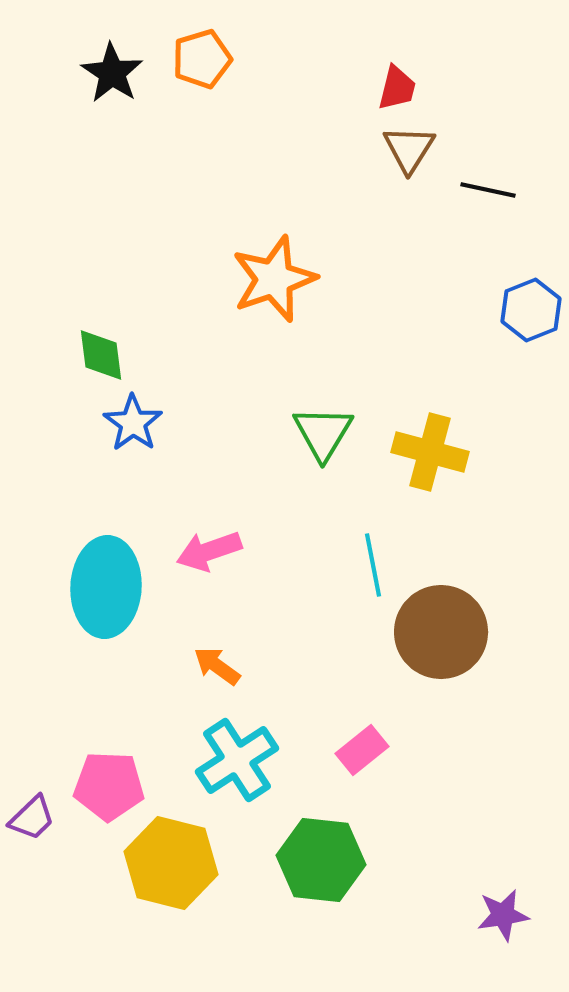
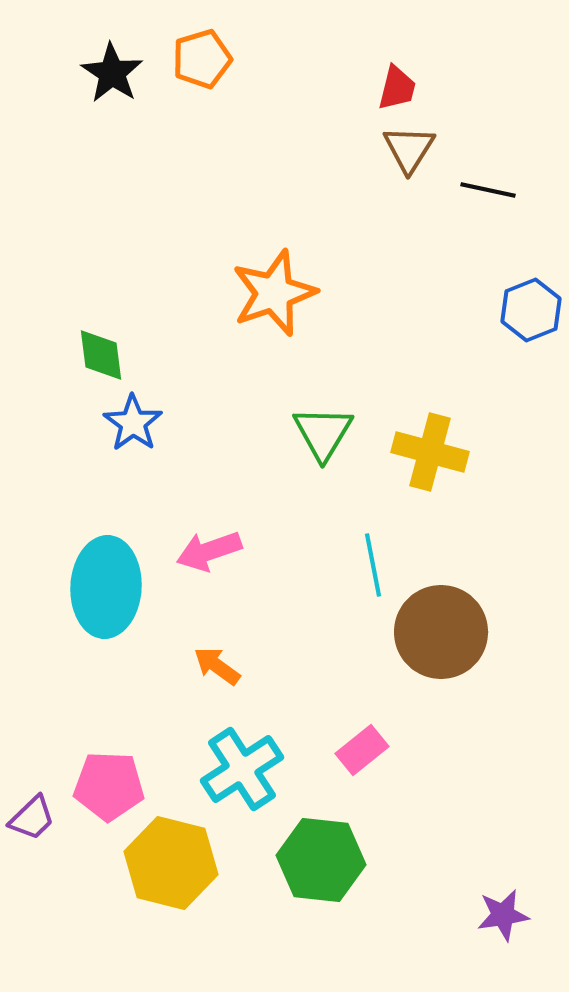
orange star: moved 14 px down
cyan cross: moved 5 px right, 9 px down
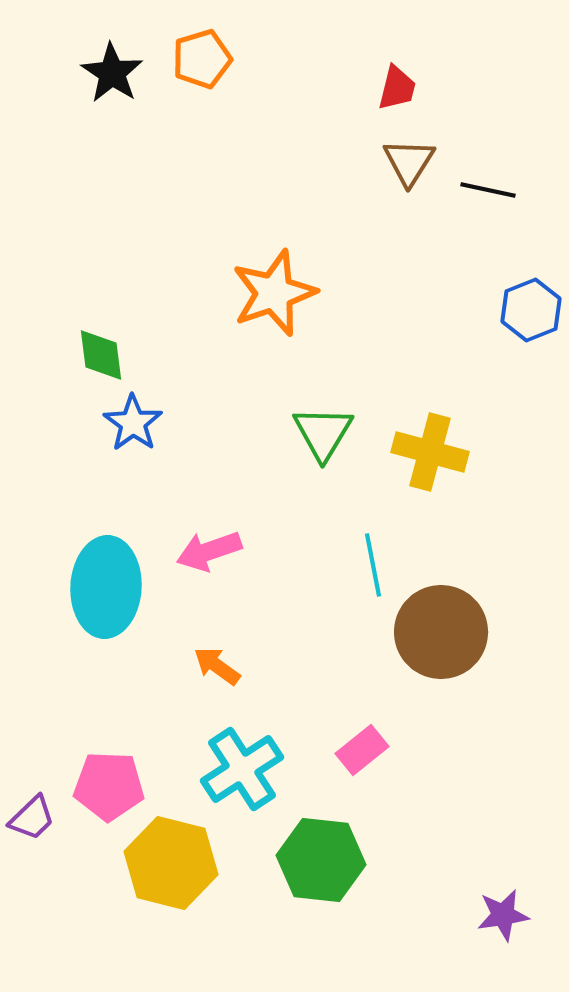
brown triangle: moved 13 px down
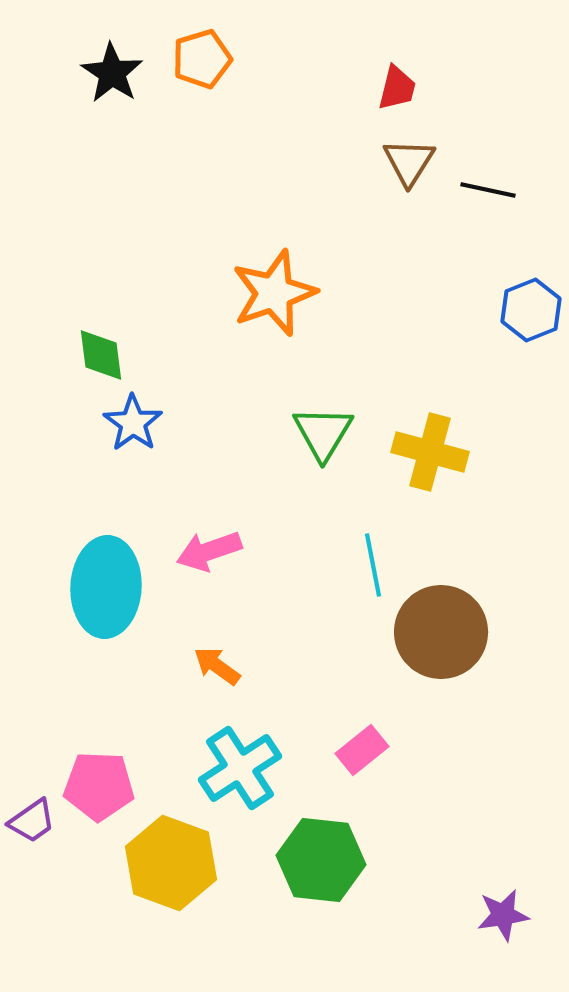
cyan cross: moved 2 px left, 1 px up
pink pentagon: moved 10 px left
purple trapezoid: moved 3 px down; rotated 9 degrees clockwise
yellow hexagon: rotated 6 degrees clockwise
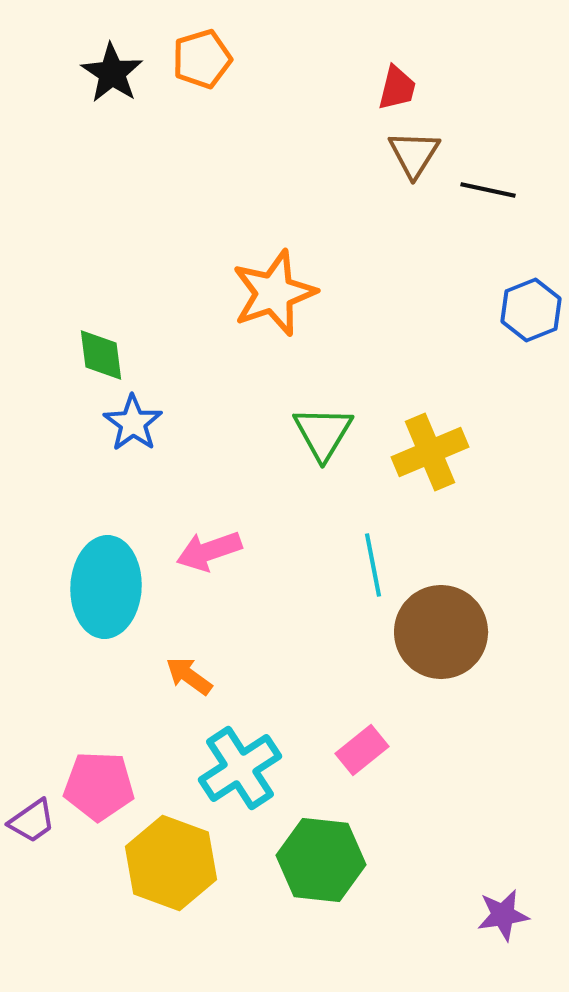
brown triangle: moved 5 px right, 8 px up
yellow cross: rotated 38 degrees counterclockwise
orange arrow: moved 28 px left, 10 px down
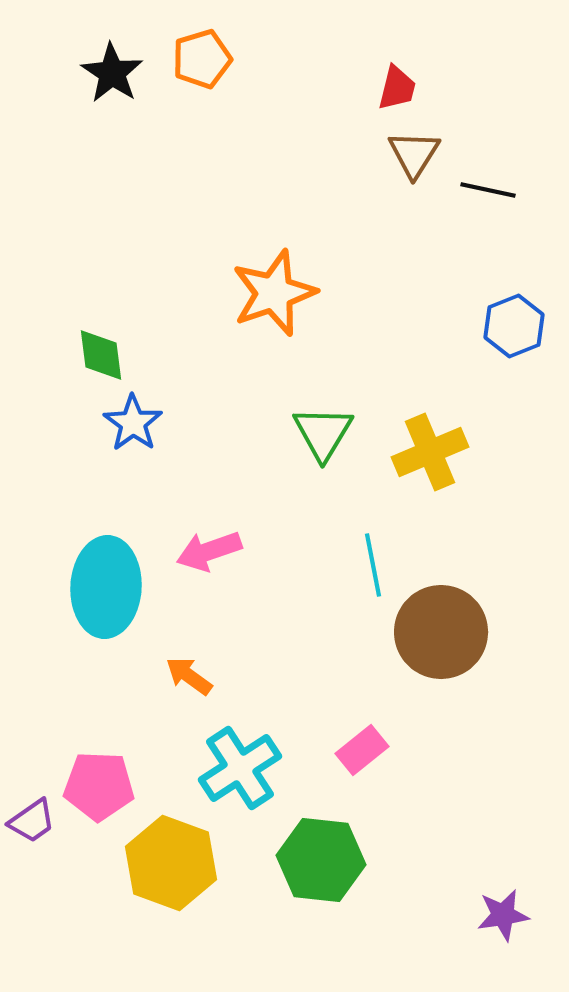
blue hexagon: moved 17 px left, 16 px down
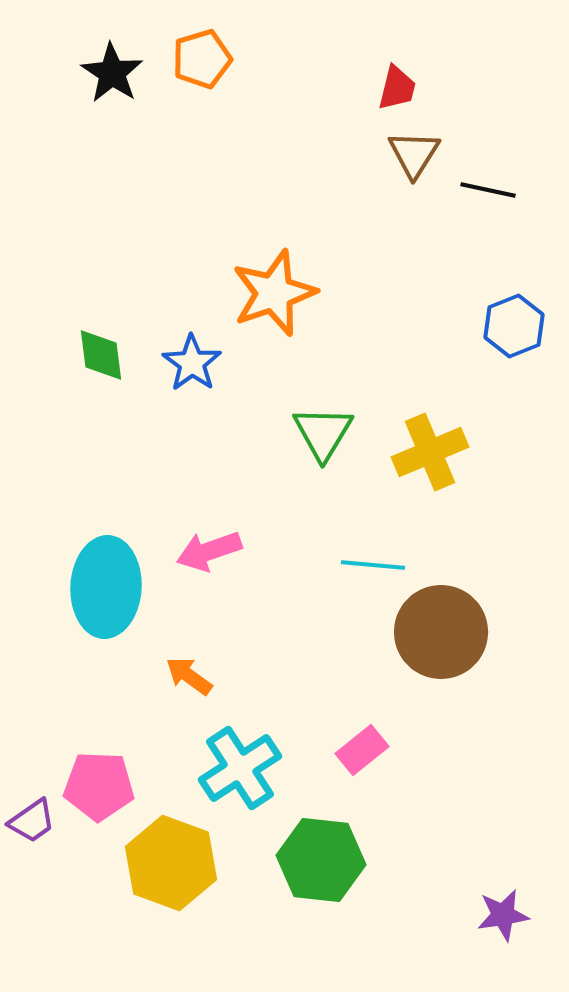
blue star: moved 59 px right, 60 px up
cyan line: rotated 74 degrees counterclockwise
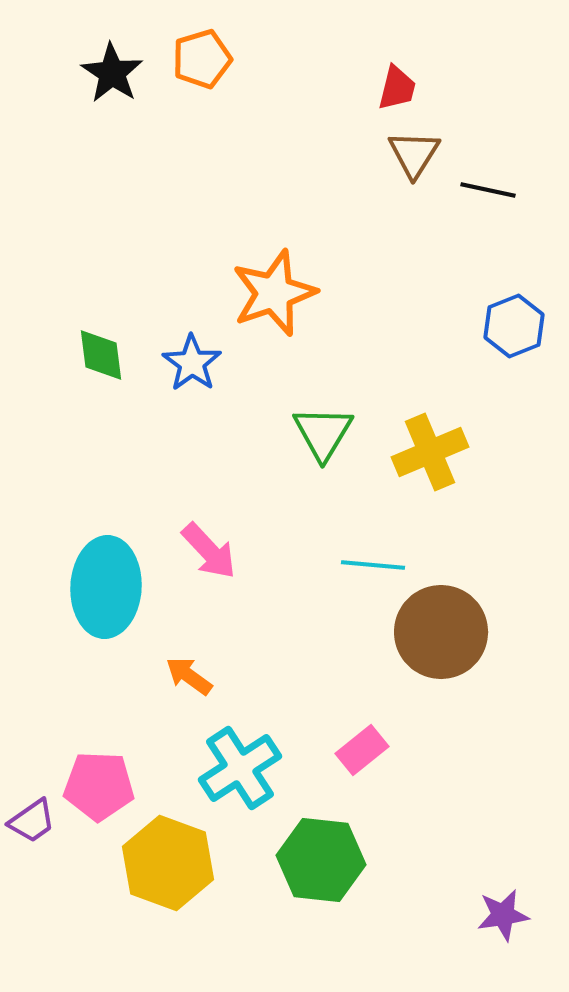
pink arrow: rotated 114 degrees counterclockwise
yellow hexagon: moved 3 px left
